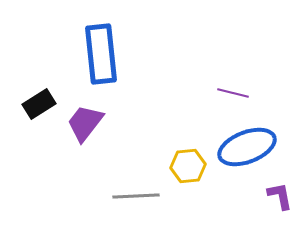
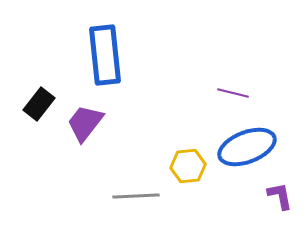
blue rectangle: moved 4 px right, 1 px down
black rectangle: rotated 20 degrees counterclockwise
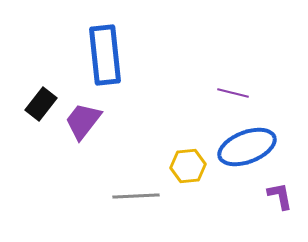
black rectangle: moved 2 px right
purple trapezoid: moved 2 px left, 2 px up
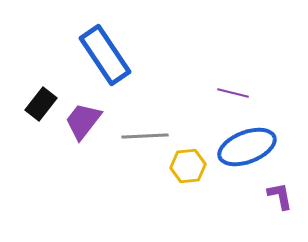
blue rectangle: rotated 28 degrees counterclockwise
gray line: moved 9 px right, 60 px up
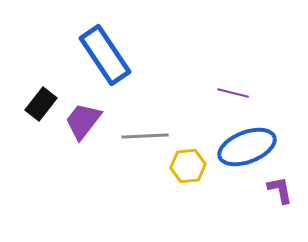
purple L-shape: moved 6 px up
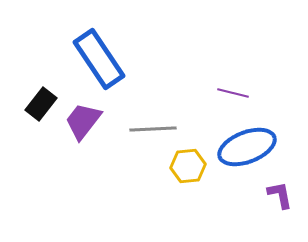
blue rectangle: moved 6 px left, 4 px down
gray line: moved 8 px right, 7 px up
purple L-shape: moved 5 px down
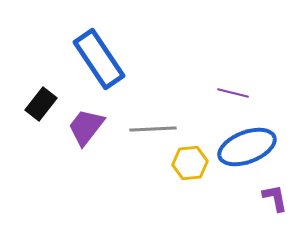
purple trapezoid: moved 3 px right, 6 px down
yellow hexagon: moved 2 px right, 3 px up
purple L-shape: moved 5 px left, 3 px down
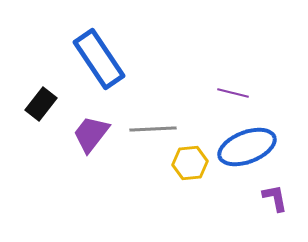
purple trapezoid: moved 5 px right, 7 px down
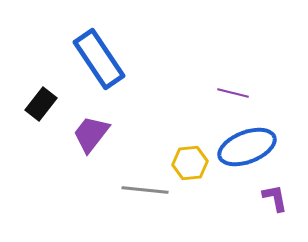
gray line: moved 8 px left, 61 px down; rotated 9 degrees clockwise
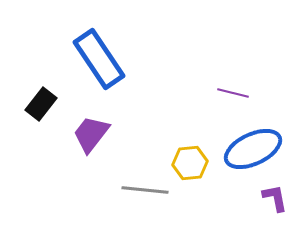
blue ellipse: moved 6 px right, 2 px down; rotated 4 degrees counterclockwise
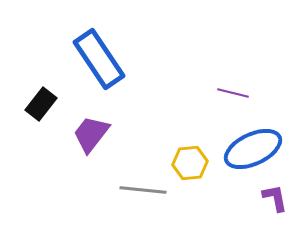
gray line: moved 2 px left
